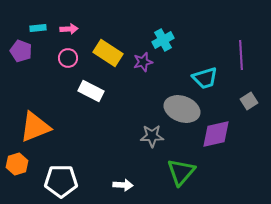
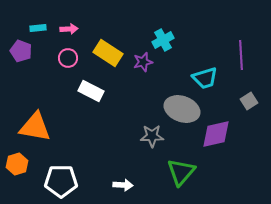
orange triangle: rotated 32 degrees clockwise
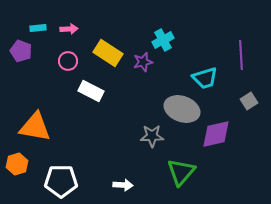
pink circle: moved 3 px down
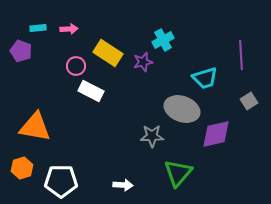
pink circle: moved 8 px right, 5 px down
orange hexagon: moved 5 px right, 4 px down
green triangle: moved 3 px left, 1 px down
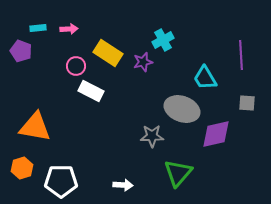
cyan trapezoid: rotated 76 degrees clockwise
gray square: moved 2 px left, 2 px down; rotated 36 degrees clockwise
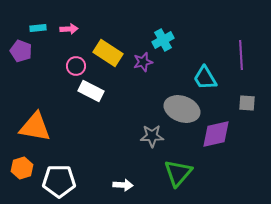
white pentagon: moved 2 px left
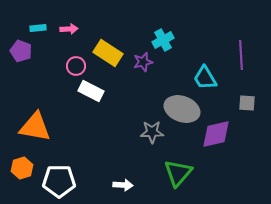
gray star: moved 4 px up
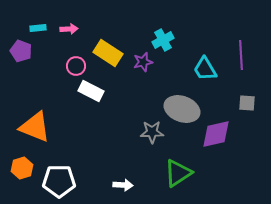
cyan trapezoid: moved 9 px up
orange triangle: rotated 12 degrees clockwise
green triangle: rotated 16 degrees clockwise
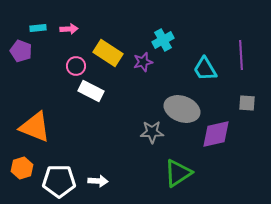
white arrow: moved 25 px left, 4 px up
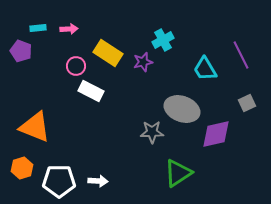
purple line: rotated 24 degrees counterclockwise
gray square: rotated 30 degrees counterclockwise
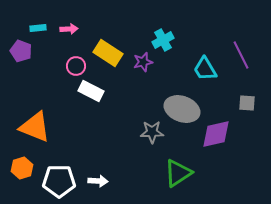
gray square: rotated 30 degrees clockwise
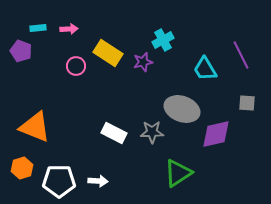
white rectangle: moved 23 px right, 42 px down
